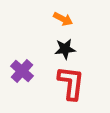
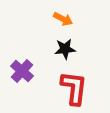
red L-shape: moved 3 px right, 5 px down
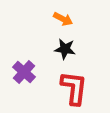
black star: rotated 15 degrees clockwise
purple cross: moved 2 px right, 1 px down
